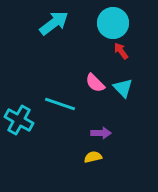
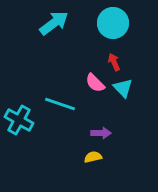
red arrow: moved 7 px left, 11 px down; rotated 12 degrees clockwise
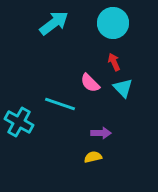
pink semicircle: moved 5 px left
cyan cross: moved 2 px down
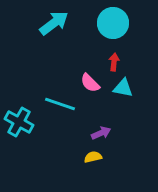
red arrow: rotated 30 degrees clockwise
cyan triangle: rotated 35 degrees counterclockwise
purple arrow: rotated 24 degrees counterclockwise
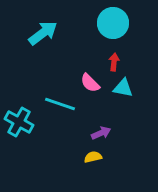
cyan arrow: moved 11 px left, 10 px down
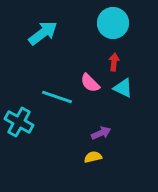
cyan triangle: rotated 15 degrees clockwise
cyan line: moved 3 px left, 7 px up
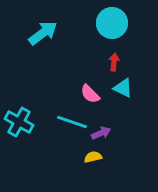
cyan circle: moved 1 px left
pink semicircle: moved 11 px down
cyan line: moved 15 px right, 25 px down
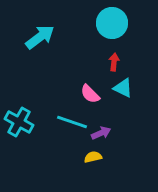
cyan arrow: moved 3 px left, 4 px down
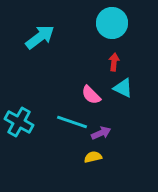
pink semicircle: moved 1 px right, 1 px down
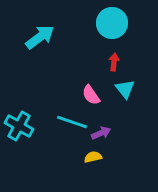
cyan triangle: moved 2 px right, 1 px down; rotated 25 degrees clockwise
pink semicircle: rotated 10 degrees clockwise
cyan cross: moved 4 px down
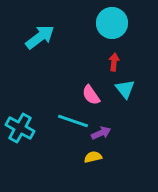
cyan line: moved 1 px right, 1 px up
cyan cross: moved 1 px right, 2 px down
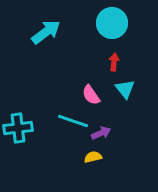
cyan arrow: moved 6 px right, 5 px up
cyan cross: moved 2 px left; rotated 36 degrees counterclockwise
